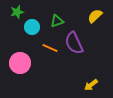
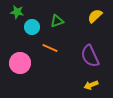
green star: rotated 24 degrees clockwise
purple semicircle: moved 16 px right, 13 px down
yellow arrow: rotated 16 degrees clockwise
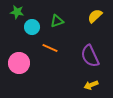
pink circle: moved 1 px left
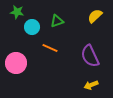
pink circle: moved 3 px left
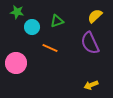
purple semicircle: moved 13 px up
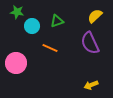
cyan circle: moved 1 px up
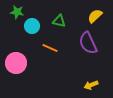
green triangle: moved 2 px right; rotated 32 degrees clockwise
purple semicircle: moved 2 px left
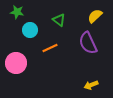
green triangle: moved 1 px up; rotated 24 degrees clockwise
cyan circle: moved 2 px left, 4 px down
orange line: rotated 49 degrees counterclockwise
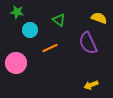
yellow semicircle: moved 4 px right, 2 px down; rotated 63 degrees clockwise
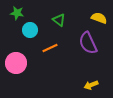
green star: moved 1 px down
